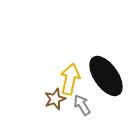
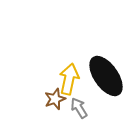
yellow arrow: moved 1 px left
gray arrow: moved 3 px left, 3 px down
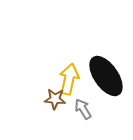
brown star: rotated 25 degrees clockwise
gray arrow: moved 4 px right, 1 px down
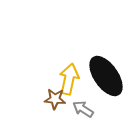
gray arrow: rotated 25 degrees counterclockwise
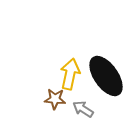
yellow arrow: moved 1 px right, 5 px up
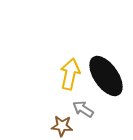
brown star: moved 7 px right, 27 px down
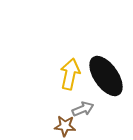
gray arrow: rotated 125 degrees clockwise
brown star: moved 3 px right
